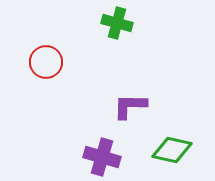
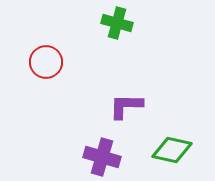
purple L-shape: moved 4 px left
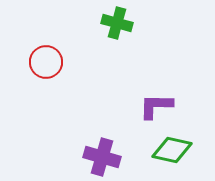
purple L-shape: moved 30 px right
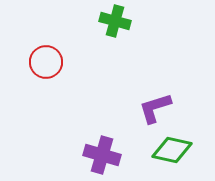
green cross: moved 2 px left, 2 px up
purple L-shape: moved 1 px left, 2 px down; rotated 18 degrees counterclockwise
purple cross: moved 2 px up
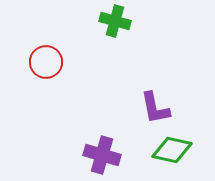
purple L-shape: rotated 84 degrees counterclockwise
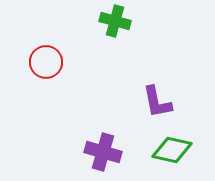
purple L-shape: moved 2 px right, 6 px up
purple cross: moved 1 px right, 3 px up
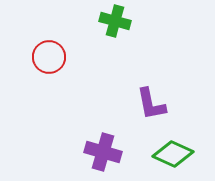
red circle: moved 3 px right, 5 px up
purple L-shape: moved 6 px left, 2 px down
green diamond: moved 1 px right, 4 px down; rotated 12 degrees clockwise
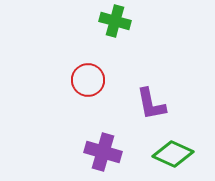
red circle: moved 39 px right, 23 px down
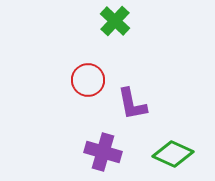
green cross: rotated 28 degrees clockwise
purple L-shape: moved 19 px left
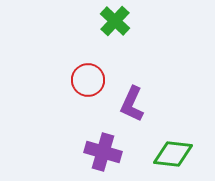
purple L-shape: rotated 36 degrees clockwise
green diamond: rotated 18 degrees counterclockwise
